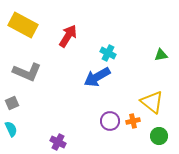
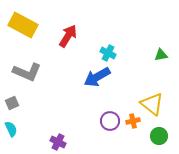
yellow triangle: moved 2 px down
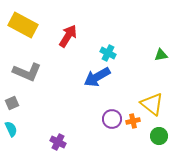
purple circle: moved 2 px right, 2 px up
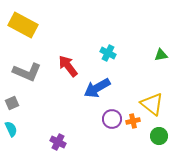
red arrow: moved 30 px down; rotated 70 degrees counterclockwise
blue arrow: moved 11 px down
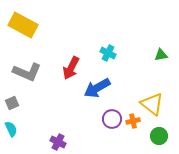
red arrow: moved 3 px right, 2 px down; rotated 115 degrees counterclockwise
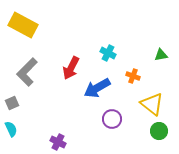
gray L-shape: rotated 112 degrees clockwise
orange cross: moved 45 px up; rotated 32 degrees clockwise
green circle: moved 5 px up
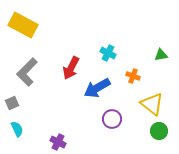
cyan semicircle: moved 6 px right
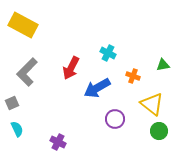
green triangle: moved 2 px right, 10 px down
purple circle: moved 3 px right
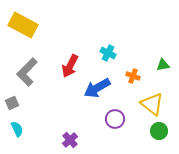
red arrow: moved 1 px left, 2 px up
purple cross: moved 12 px right, 2 px up; rotated 21 degrees clockwise
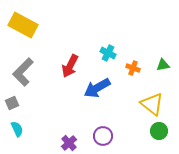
gray L-shape: moved 4 px left
orange cross: moved 8 px up
purple circle: moved 12 px left, 17 px down
purple cross: moved 1 px left, 3 px down
